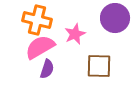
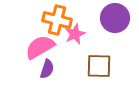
orange cross: moved 20 px right
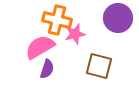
purple circle: moved 3 px right
pink star: rotated 10 degrees clockwise
brown square: rotated 12 degrees clockwise
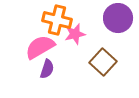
brown square: moved 4 px right, 4 px up; rotated 28 degrees clockwise
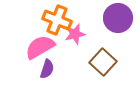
orange cross: rotated 8 degrees clockwise
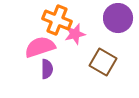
pink semicircle: rotated 12 degrees clockwise
brown square: rotated 12 degrees counterclockwise
purple semicircle: rotated 18 degrees counterclockwise
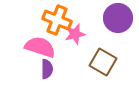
pink semicircle: rotated 36 degrees clockwise
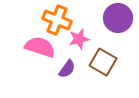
pink star: moved 4 px right, 5 px down
purple semicircle: moved 20 px right; rotated 36 degrees clockwise
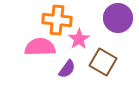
orange cross: rotated 16 degrees counterclockwise
pink star: rotated 20 degrees counterclockwise
pink semicircle: rotated 20 degrees counterclockwise
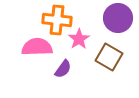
pink semicircle: moved 3 px left
brown square: moved 6 px right, 5 px up
purple semicircle: moved 4 px left
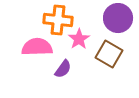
orange cross: moved 1 px right
brown square: moved 3 px up
